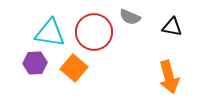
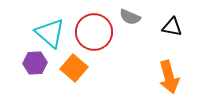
cyan triangle: rotated 32 degrees clockwise
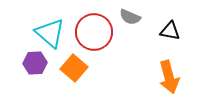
black triangle: moved 2 px left, 4 px down
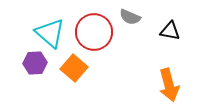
orange arrow: moved 8 px down
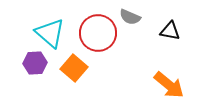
red circle: moved 4 px right, 1 px down
orange arrow: rotated 36 degrees counterclockwise
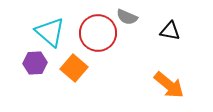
gray semicircle: moved 3 px left
cyan triangle: moved 1 px up
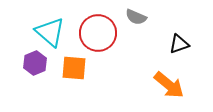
gray semicircle: moved 9 px right
black triangle: moved 9 px right, 13 px down; rotated 30 degrees counterclockwise
purple hexagon: rotated 20 degrees counterclockwise
orange square: rotated 36 degrees counterclockwise
